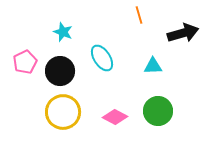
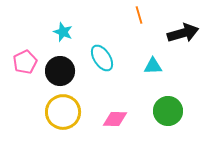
green circle: moved 10 px right
pink diamond: moved 2 px down; rotated 25 degrees counterclockwise
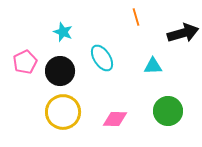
orange line: moved 3 px left, 2 px down
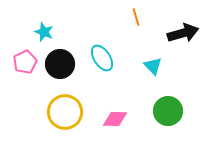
cyan star: moved 19 px left
cyan triangle: rotated 48 degrees clockwise
black circle: moved 7 px up
yellow circle: moved 2 px right
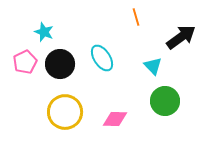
black arrow: moved 2 px left, 4 px down; rotated 20 degrees counterclockwise
green circle: moved 3 px left, 10 px up
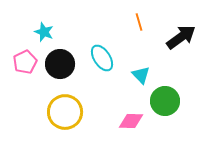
orange line: moved 3 px right, 5 px down
cyan triangle: moved 12 px left, 9 px down
pink diamond: moved 16 px right, 2 px down
